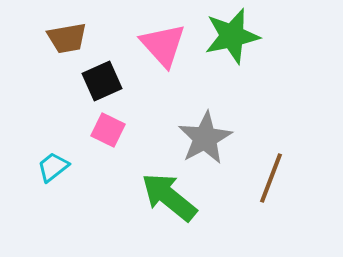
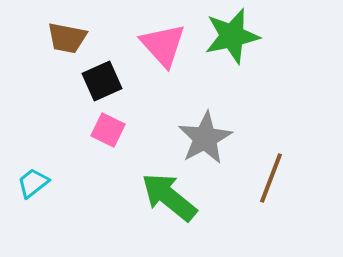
brown trapezoid: rotated 21 degrees clockwise
cyan trapezoid: moved 20 px left, 16 px down
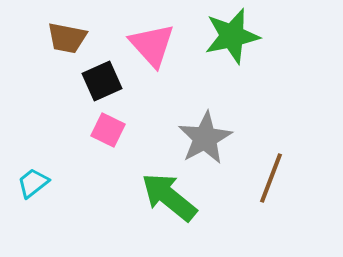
pink triangle: moved 11 px left
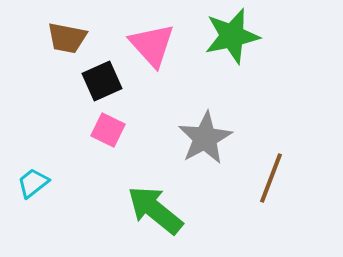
green arrow: moved 14 px left, 13 px down
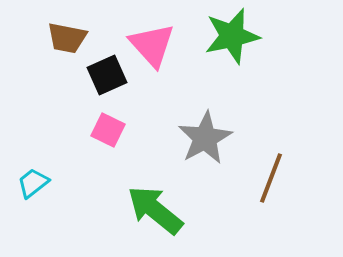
black square: moved 5 px right, 6 px up
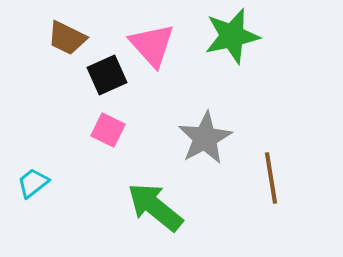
brown trapezoid: rotated 15 degrees clockwise
brown line: rotated 30 degrees counterclockwise
green arrow: moved 3 px up
